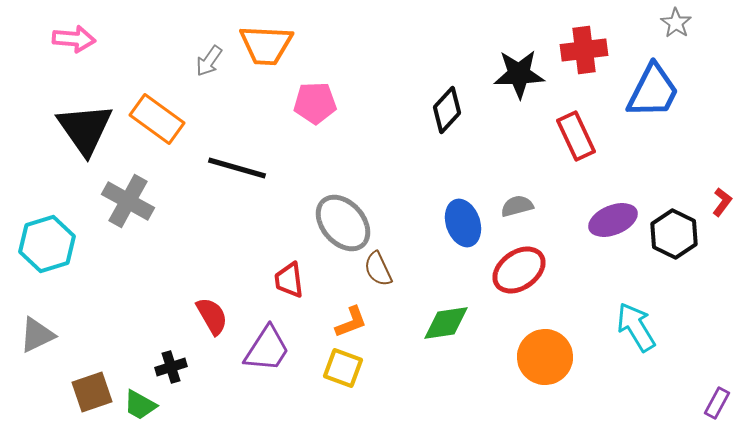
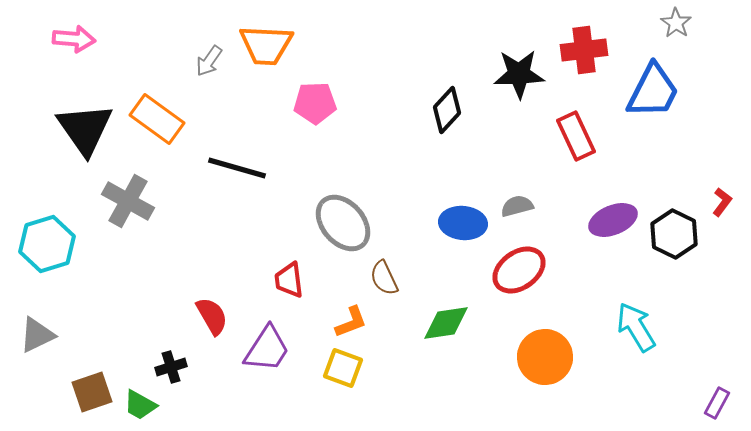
blue ellipse: rotated 66 degrees counterclockwise
brown semicircle: moved 6 px right, 9 px down
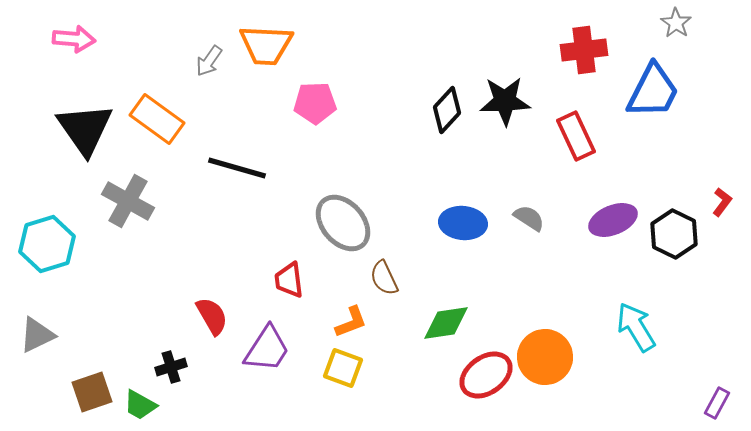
black star: moved 14 px left, 27 px down
gray semicircle: moved 12 px right, 12 px down; rotated 48 degrees clockwise
red ellipse: moved 33 px left, 105 px down
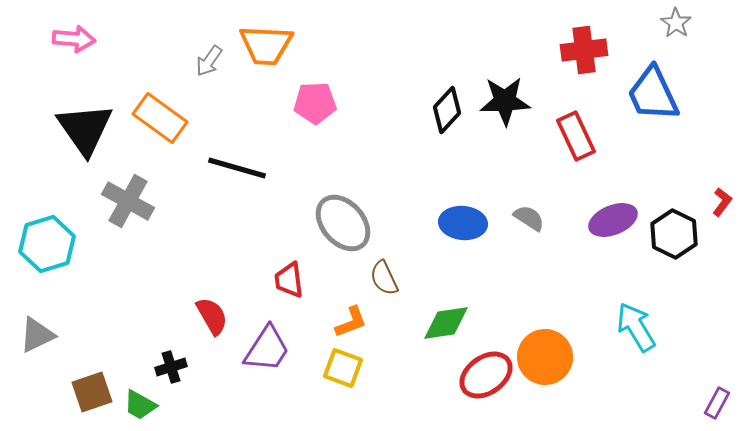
blue trapezoid: moved 3 px down; rotated 128 degrees clockwise
orange rectangle: moved 3 px right, 1 px up
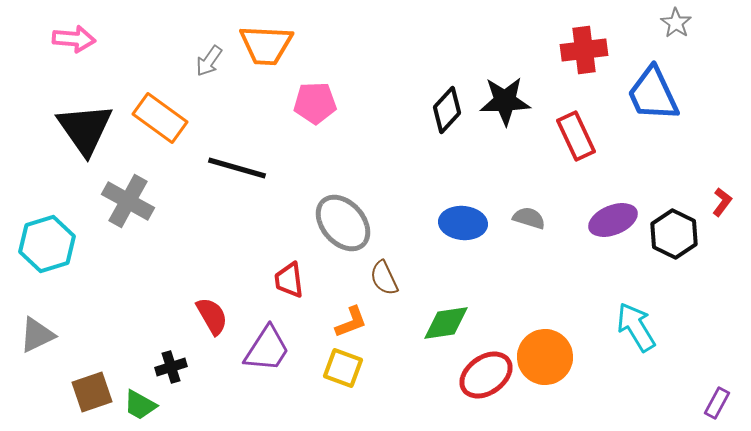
gray semicircle: rotated 16 degrees counterclockwise
